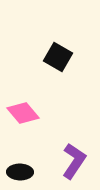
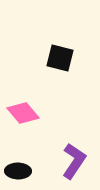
black square: moved 2 px right, 1 px down; rotated 16 degrees counterclockwise
black ellipse: moved 2 px left, 1 px up
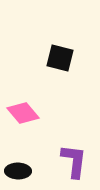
purple L-shape: rotated 27 degrees counterclockwise
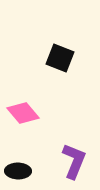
black square: rotated 8 degrees clockwise
purple L-shape: rotated 15 degrees clockwise
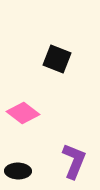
black square: moved 3 px left, 1 px down
pink diamond: rotated 12 degrees counterclockwise
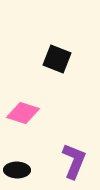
pink diamond: rotated 20 degrees counterclockwise
black ellipse: moved 1 px left, 1 px up
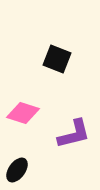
purple L-shape: moved 27 px up; rotated 54 degrees clockwise
black ellipse: rotated 55 degrees counterclockwise
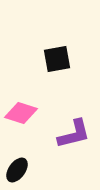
black square: rotated 32 degrees counterclockwise
pink diamond: moved 2 px left
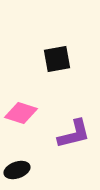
black ellipse: rotated 35 degrees clockwise
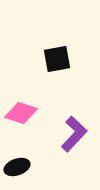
purple L-shape: rotated 33 degrees counterclockwise
black ellipse: moved 3 px up
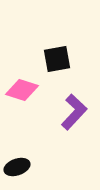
pink diamond: moved 1 px right, 23 px up
purple L-shape: moved 22 px up
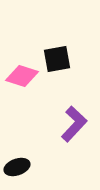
pink diamond: moved 14 px up
purple L-shape: moved 12 px down
